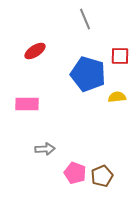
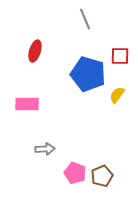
red ellipse: rotated 40 degrees counterclockwise
yellow semicircle: moved 2 px up; rotated 48 degrees counterclockwise
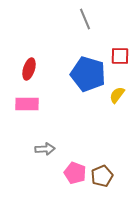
red ellipse: moved 6 px left, 18 px down
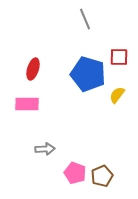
red square: moved 1 px left, 1 px down
red ellipse: moved 4 px right
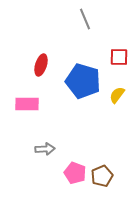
red ellipse: moved 8 px right, 4 px up
blue pentagon: moved 5 px left, 7 px down
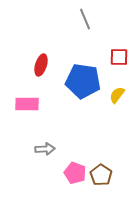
blue pentagon: rotated 8 degrees counterclockwise
brown pentagon: moved 1 px left, 1 px up; rotated 15 degrees counterclockwise
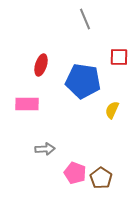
yellow semicircle: moved 5 px left, 15 px down; rotated 12 degrees counterclockwise
brown pentagon: moved 3 px down
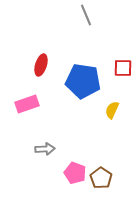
gray line: moved 1 px right, 4 px up
red square: moved 4 px right, 11 px down
pink rectangle: rotated 20 degrees counterclockwise
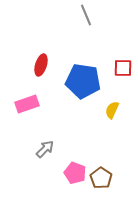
gray arrow: rotated 42 degrees counterclockwise
